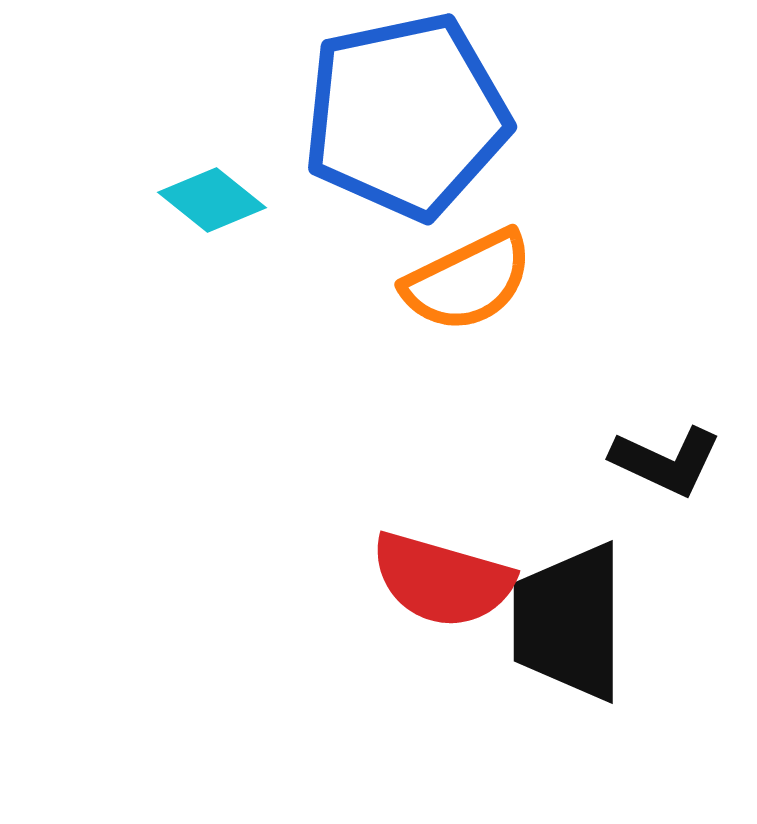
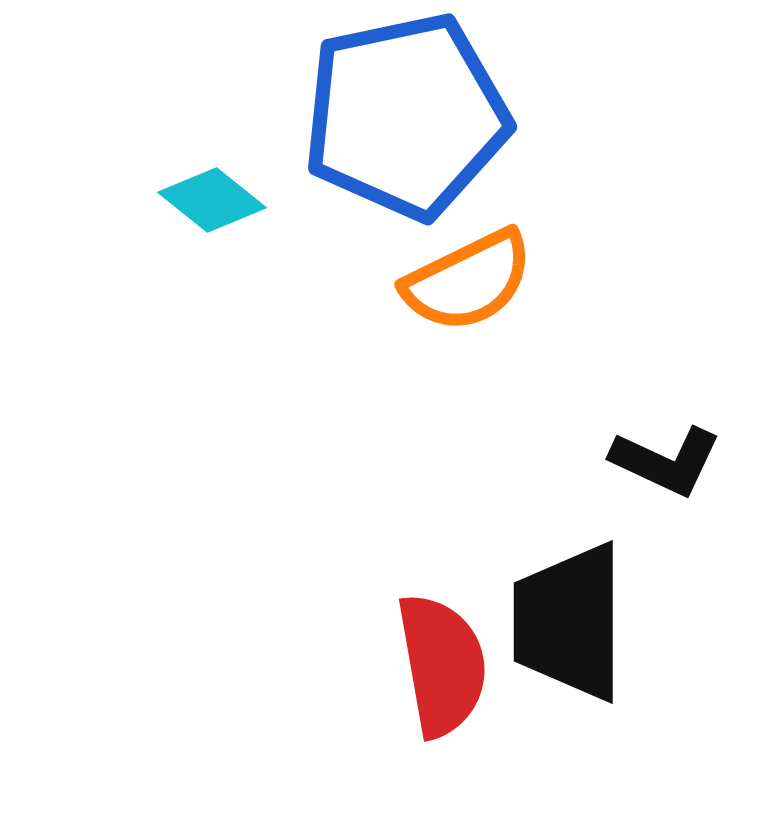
red semicircle: moved 85 px down; rotated 116 degrees counterclockwise
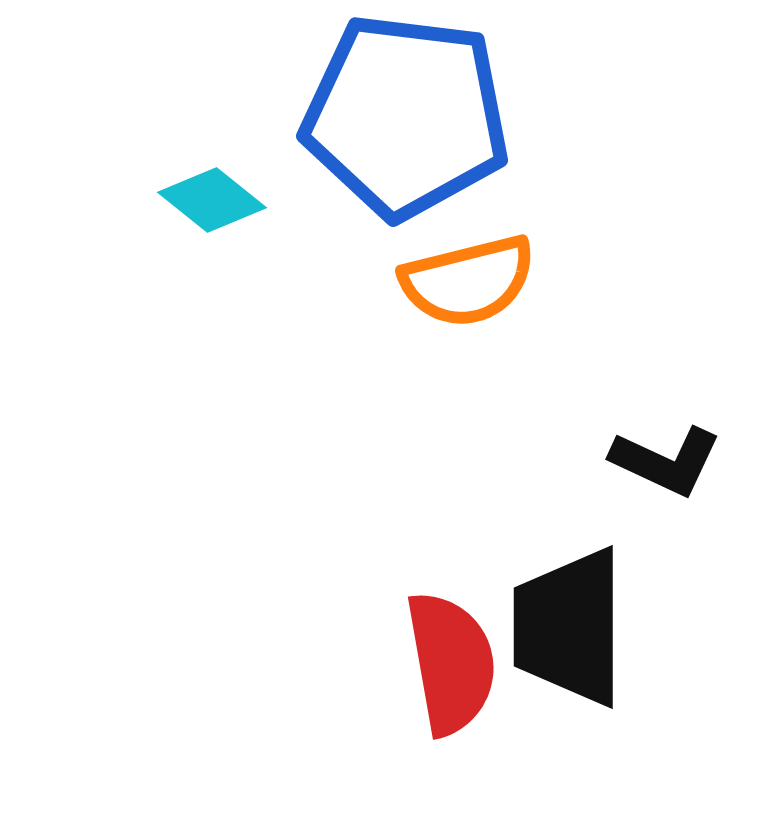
blue pentagon: rotated 19 degrees clockwise
orange semicircle: rotated 12 degrees clockwise
black trapezoid: moved 5 px down
red semicircle: moved 9 px right, 2 px up
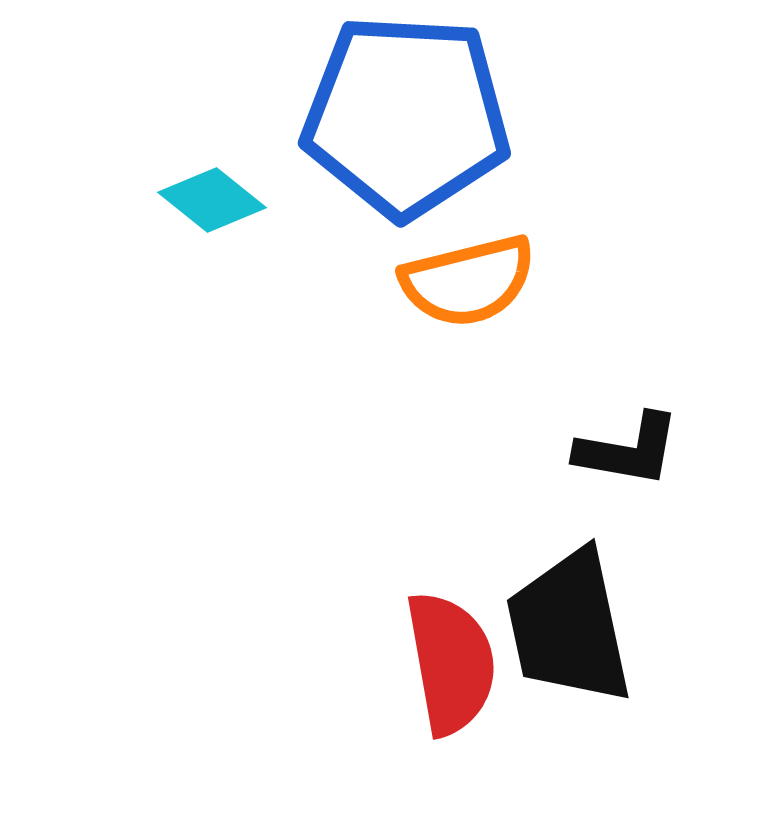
blue pentagon: rotated 4 degrees counterclockwise
black L-shape: moved 38 px left, 11 px up; rotated 15 degrees counterclockwise
black trapezoid: rotated 12 degrees counterclockwise
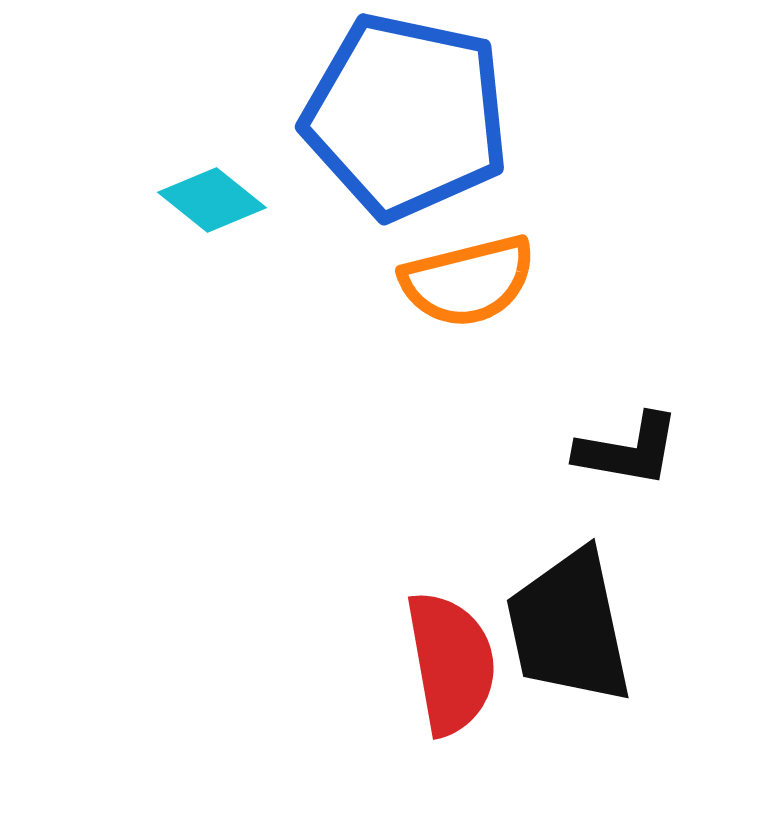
blue pentagon: rotated 9 degrees clockwise
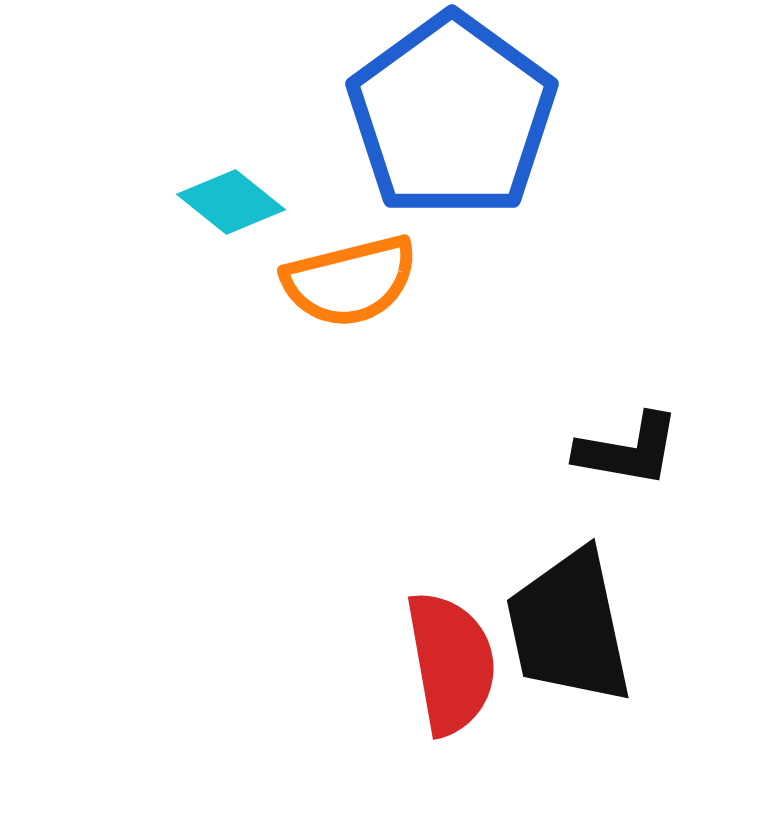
blue pentagon: moved 46 px right; rotated 24 degrees clockwise
cyan diamond: moved 19 px right, 2 px down
orange semicircle: moved 118 px left
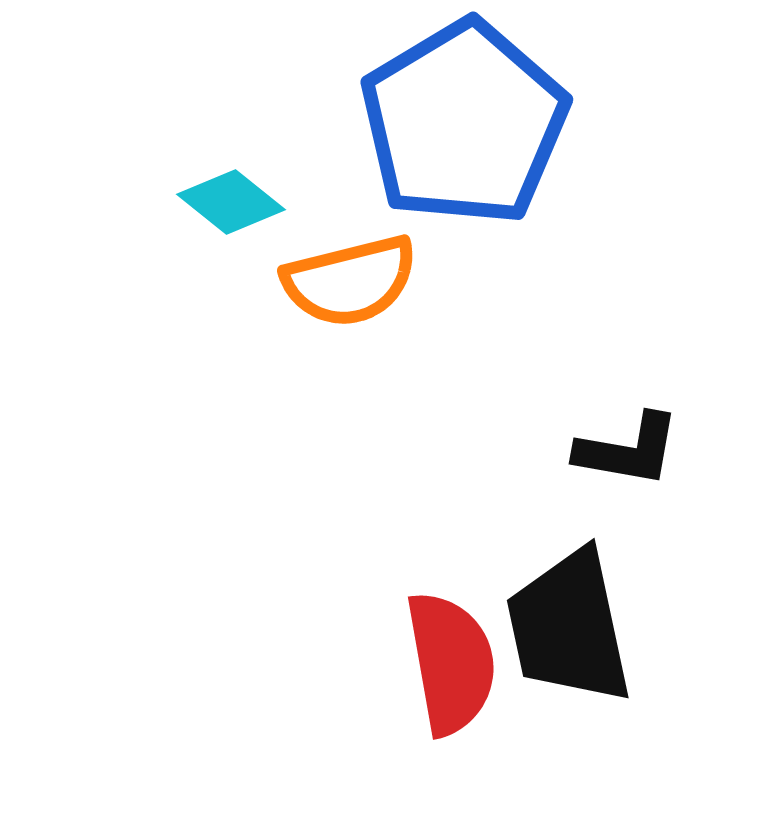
blue pentagon: moved 12 px right, 7 px down; rotated 5 degrees clockwise
